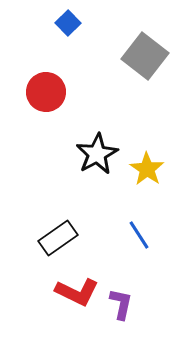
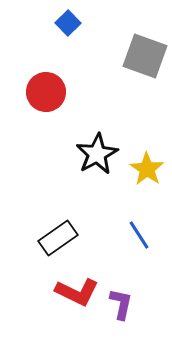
gray square: rotated 18 degrees counterclockwise
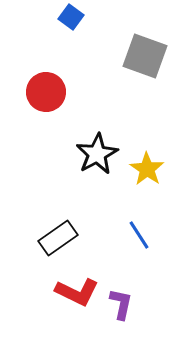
blue square: moved 3 px right, 6 px up; rotated 10 degrees counterclockwise
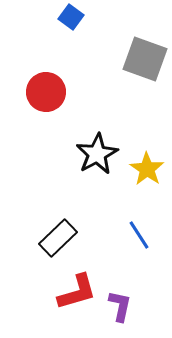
gray square: moved 3 px down
black rectangle: rotated 9 degrees counterclockwise
red L-shape: rotated 42 degrees counterclockwise
purple L-shape: moved 1 px left, 2 px down
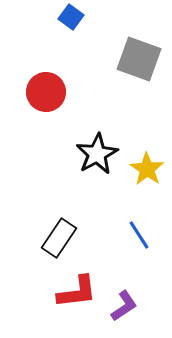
gray square: moved 6 px left
black rectangle: moved 1 px right; rotated 12 degrees counterclockwise
red L-shape: rotated 9 degrees clockwise
purple L-shape: moved 4 px right; rotated 44 degrees clockwise
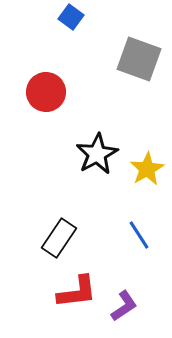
yellow star: rotated 8 degrees clockwise
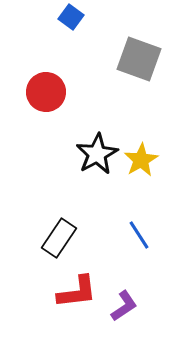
yellow star: moved 6 px left, 9 px up
